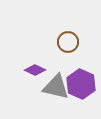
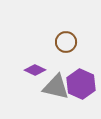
brown circle: moved 2 px left
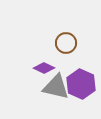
brown circle: moved 1 px down
purple diamond: moved 9 px right, 2 px up
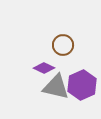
brown circle: moved 3 px left, 2 px down
purple hexagon: moved 1 px right, 1 px down; rotated 12 degrees clockwise
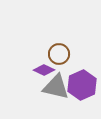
brown circle: moved 4 px left, 9 px down
purple diamond: moved 2 px down
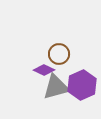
gray triangle: rotated 28 degrees counterclockwise
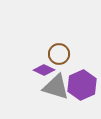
gray triangle: rotated 32 degrees clockwise
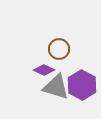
brown circle: moved 5 px up
purple hexagon: rotated 8 degrees counterclockwise
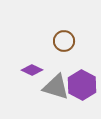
brown circle: moved 5 px right, 8 px up
purple diamond: moved 12 px left
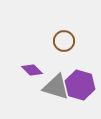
purple diamond: rotated 20 degrees clockwise
purple hexagon: moved 2 px left; rotated 12 degrees counterclockwise
